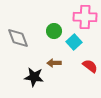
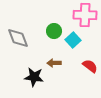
pink cross: moved 2 px up
cyan square: moved 1 px left, 2 px up
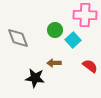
green circle: moved 1 px right, 1 px up
black star: moved 1 px right, 1 px down
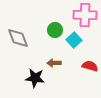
cyan square: moved 1 px right
red semicircle: rotated 21 degrees counterclockwise
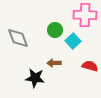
cyan square: moved 1 px left, 1 px down
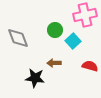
pink cross: rotated 15 degrees counterclockwise
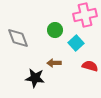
cyan square: moved 3 px right, 2 px down
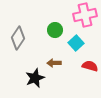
gray diamond: rotated 55 degrees clockwise
black star: rotated 30 degrees counterclockwise
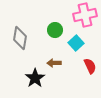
gray diamond: moved 2 px right; rotated 25 degrees counterclockwise
red semicircle: rotated 49 degrees clockwise
black star: rotated 12 degrees counterclockwise
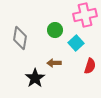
red semicircle: rotated 42 degrees clockwise
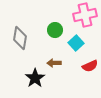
red semicircle: rotated 49 degrees clockwise
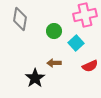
green circle: moved 1 px left, 1 px down
gray diamond: moved 19 px up
